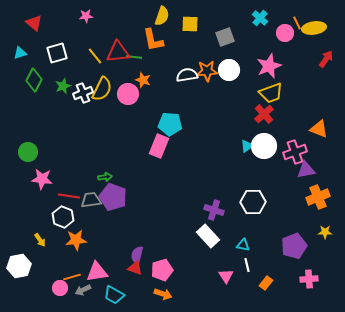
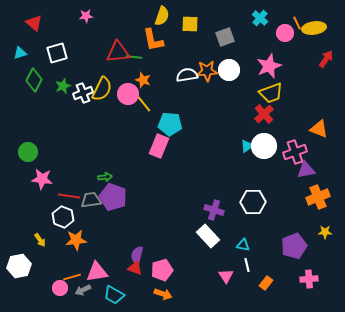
yellow line at (95, 56): moved 49 px right, 48 px down
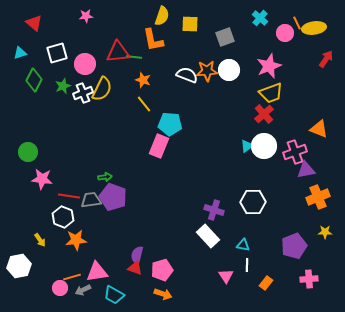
white semicircle at (187, 75): rotated 30 degrees clockwise
pink circle at (128, 94): moved 43 px left, 30 px up
white line at (247, 265): rotated 16 degrees clockwise
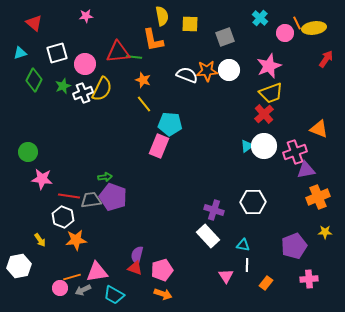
yellow semicircle at (162, 16): rotated 30 degrees counterclockwise
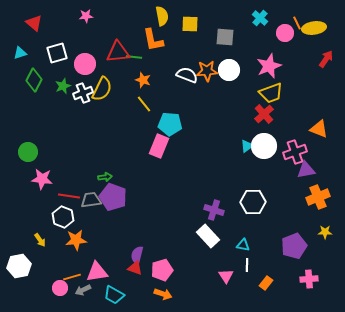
gray square at (225, 37): rotated 24 degrees clockwise
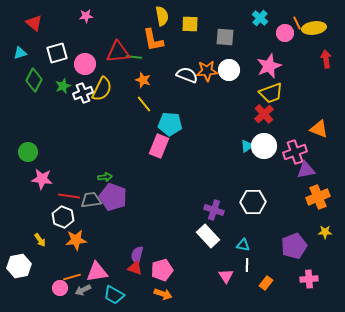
red arrow at (326, 59): rotated 42 degrees counterclockwise
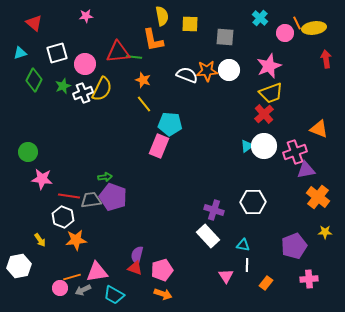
orange cross at (318, 197): rotated 30 degrees counterclockwise
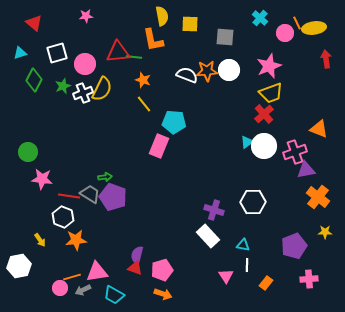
cyan pentagon at (170, 124): moved 4 px right, 2 px up
cyan triangle at (247, 146): moved 4 px up
gray trapezoid at (91, 200): moved 1 px left, 6 px up; rotated 40 degrees clockwise
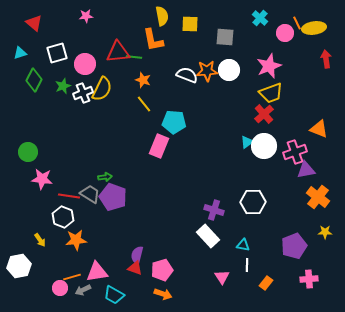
pink triangle at (226, 276): moved 4 px left, 1 px down
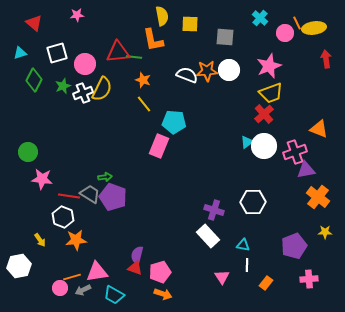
pink star at (86, 16): moved 9 px left, 1 px up
pink pentagon at (162, 270): moved 2 px left, 2 px down
